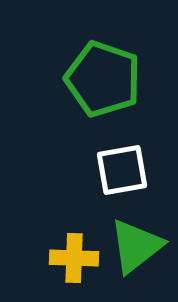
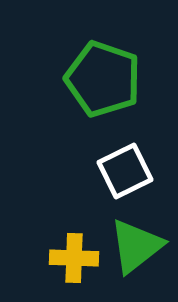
white square: moved 3 px right, 1 px down; rotated 16 degrees counterclockwise
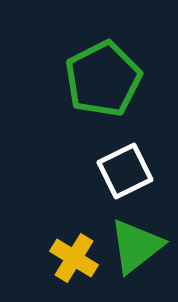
green pentagon: rotated 26 degrees clockwise
yellow cross: rotated 30 degrees clockwise
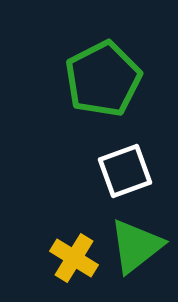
white square: rotated 6 degrees clockwise
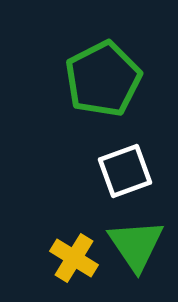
green triangle: moved 1 px up; rotated 26 degrees counterclockwise
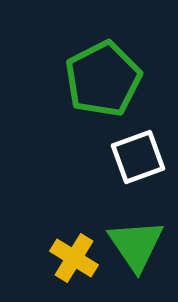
white square: moved 13 px right, 14 px up
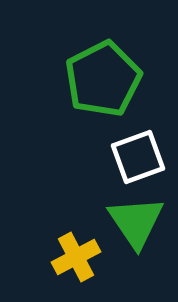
green triangle: moved 23 px up
yellow cross: moved 2 px right, 1 px up; rotated 30 degrees clockwise
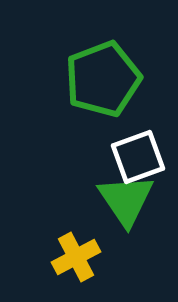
green pentagon: rotated 6 degrees clockwise
green triangle: moved 10 px left, 22 px up
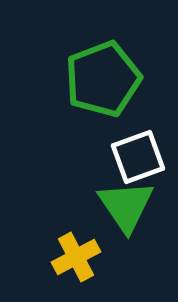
green triangle: moved 6 px down
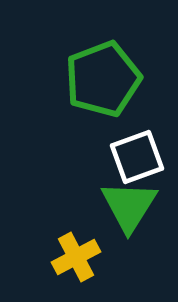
white square: moved 1 px left
green triangle: moved 3 px right; rotated 6 degrees clockwise
